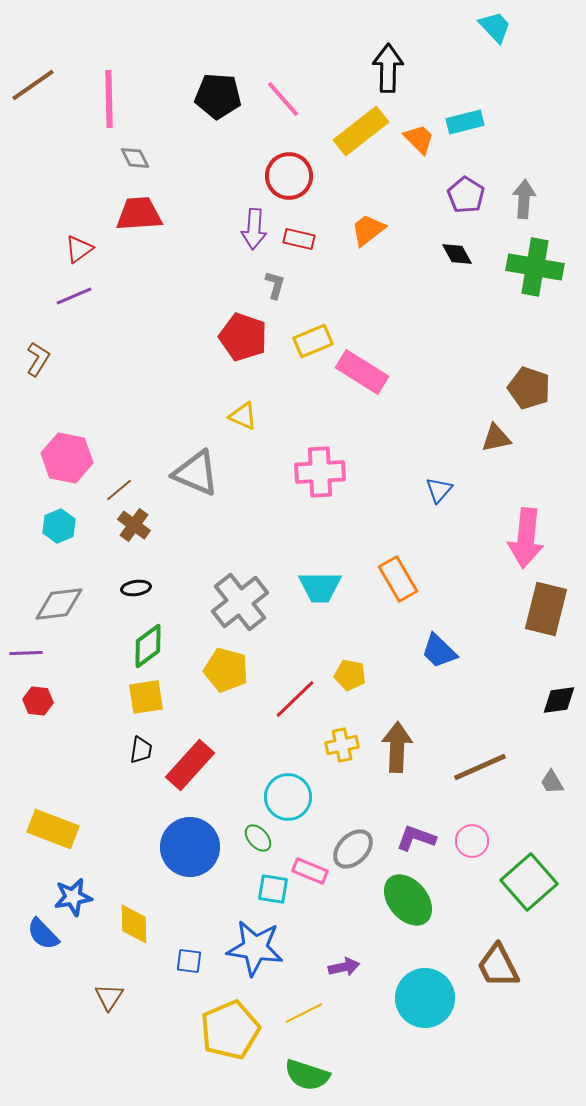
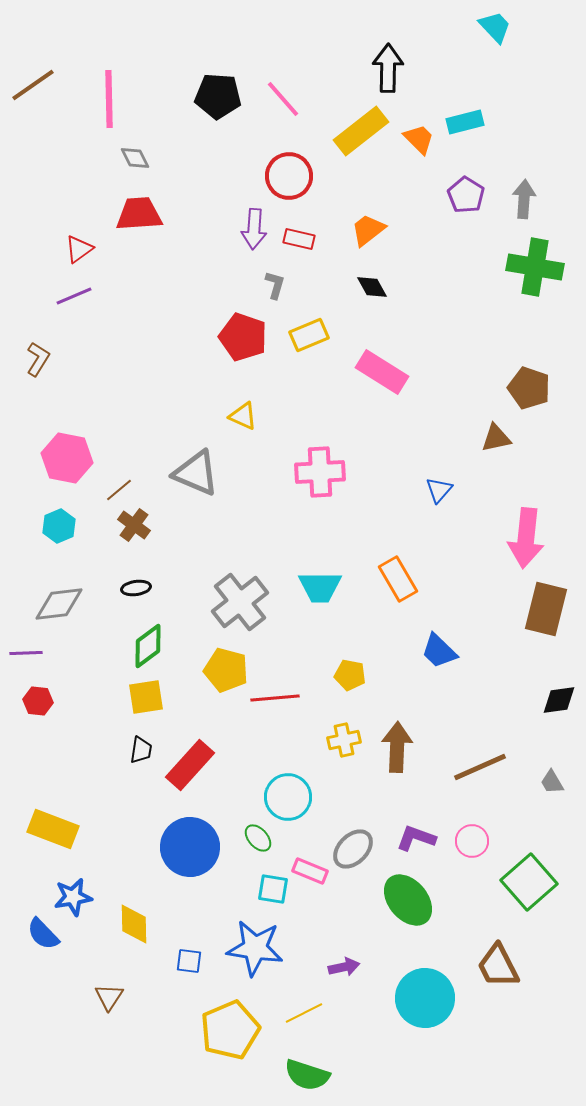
black diamond at (457, 254): moved 85 px left, 33 px down
yellow rectangle at (313, 341): moved 4 px left, 6 px up
pink rectangle at (362, 372): moved 20 px right
red line at (295, 699): moved 20 px left, 1 px up; rotated 39 degrees clockwise
yellow cross at (342, 745): moved 2 px right, 5 px up
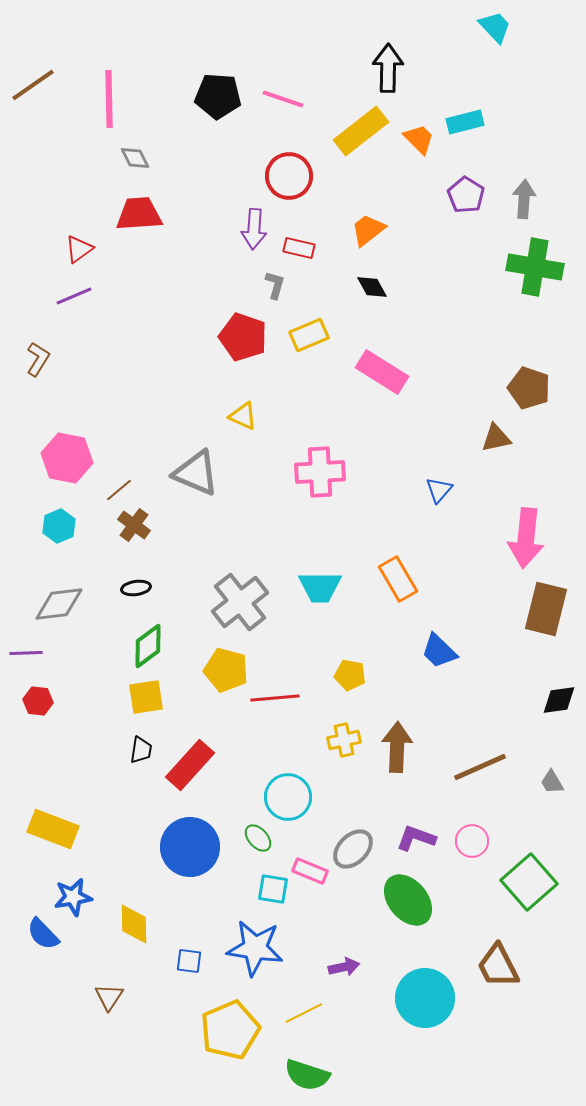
pink line at (283, 99): rotated 30 degrees counterclockwise
red rectangle at (299, 239): moved 9 px down
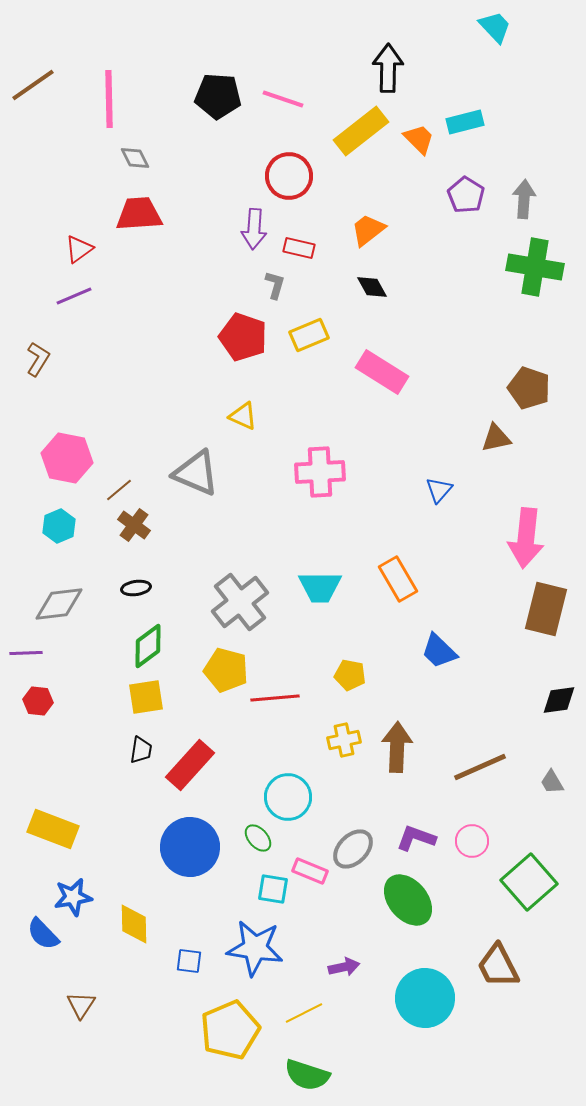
brown triangle at (109, 997): moved 28 px left, 8 px down
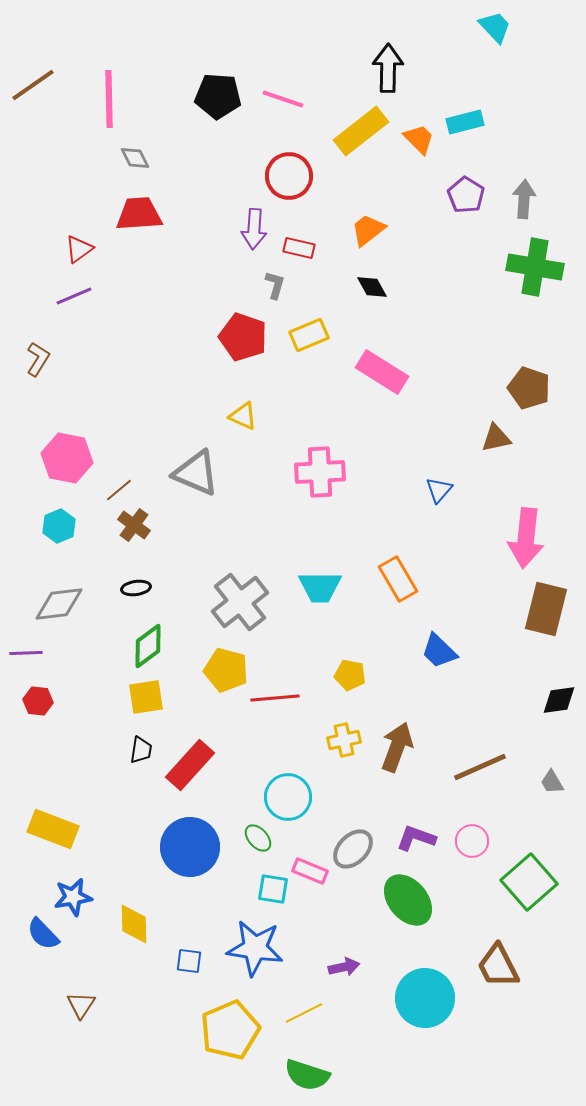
brown arrow at (397, 747): rotated 18 degrees clockwise
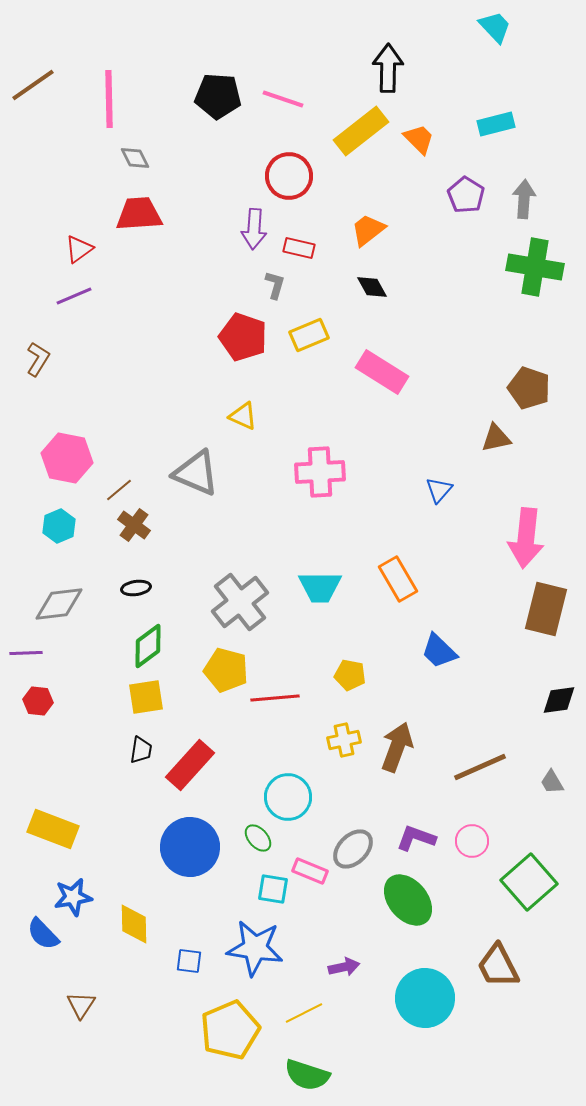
cyan rectangle at (465, 122): moved 31 px right, 2 px down
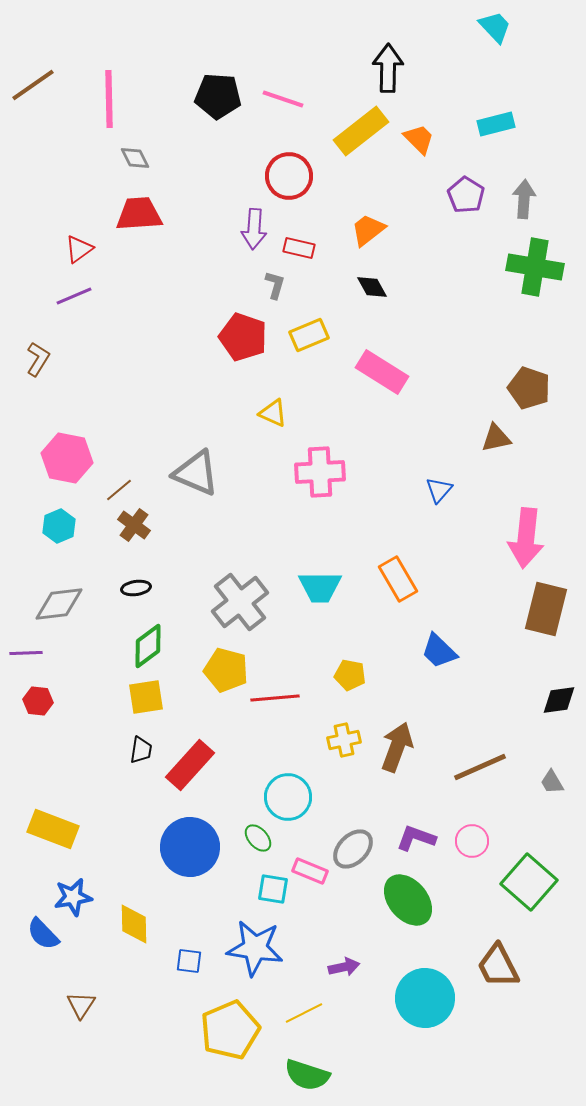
yellow triangle at (243, 416): moved 30 px right, 3 px up
green square at (529, 882): rotated 8 degrees counterclockwise
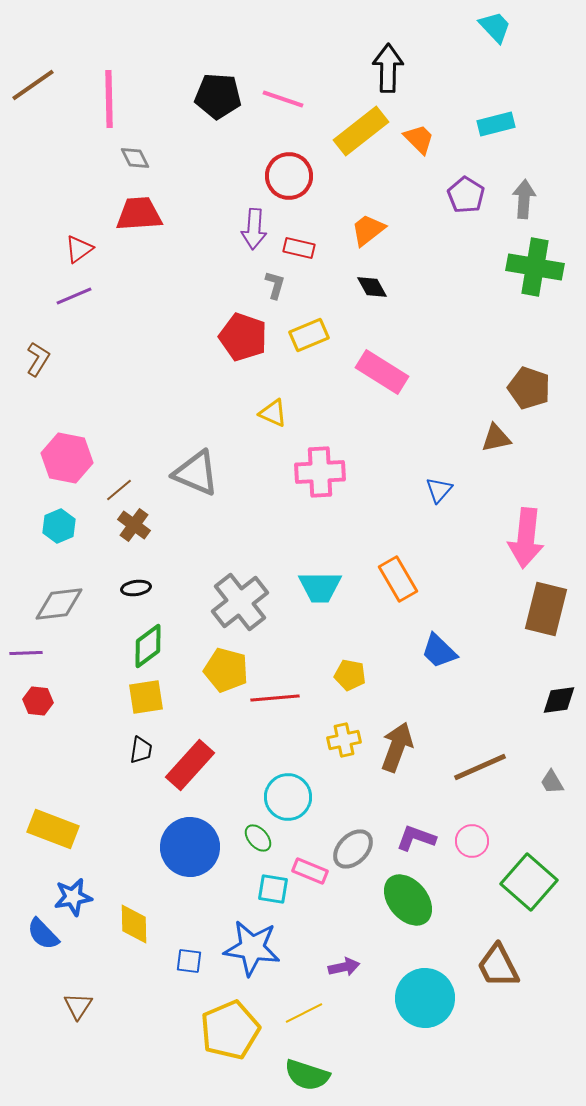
blue star at (255, 948): moved 3 px left
brown triangle at (81, 1005): moved 3 px left, 1 px down
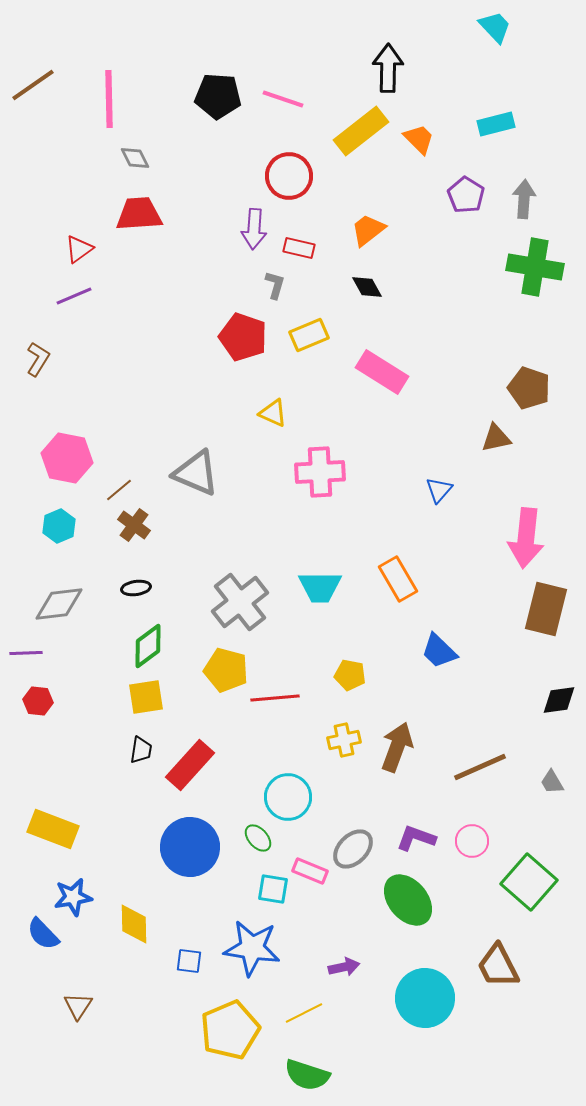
black diamond at (372, 287): moved 5 px left
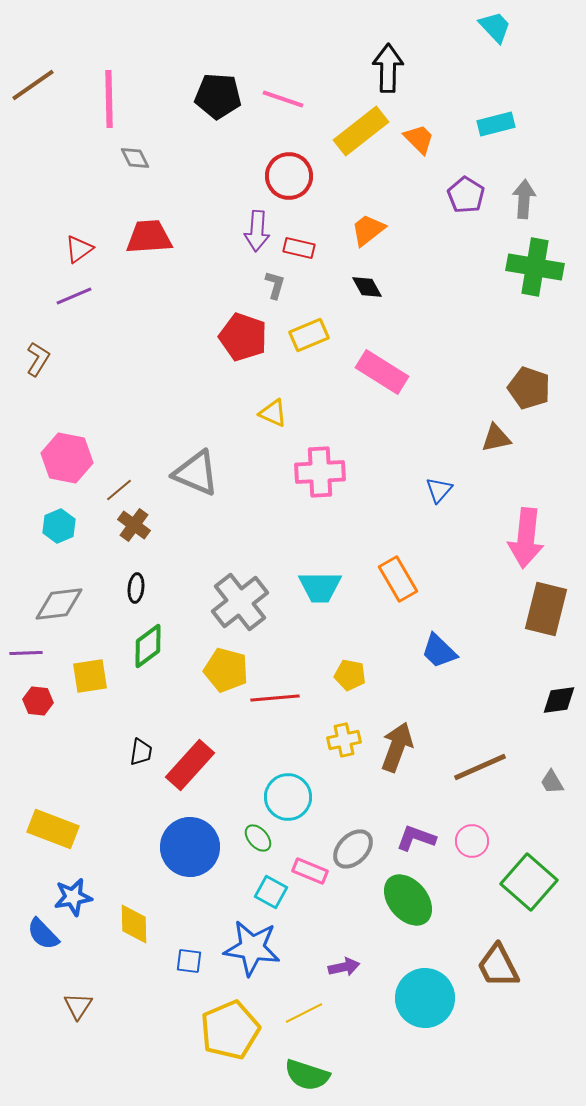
red trapezoid at (139, 214): moved 10 px right, 23 px down
purple arrow at (254, 229): moved 3 px right, 2 px down
black ellipse at (136, 588): rotated 76 degrees counterclockwise
yellow square at (146, 697): moved 56 px left, 21 px up
black trapezoid at (141, 750): moved 2 px down
cyan square at (273, 889): moved 2 px left, 3 px down; rotated 20 degrees clockwise
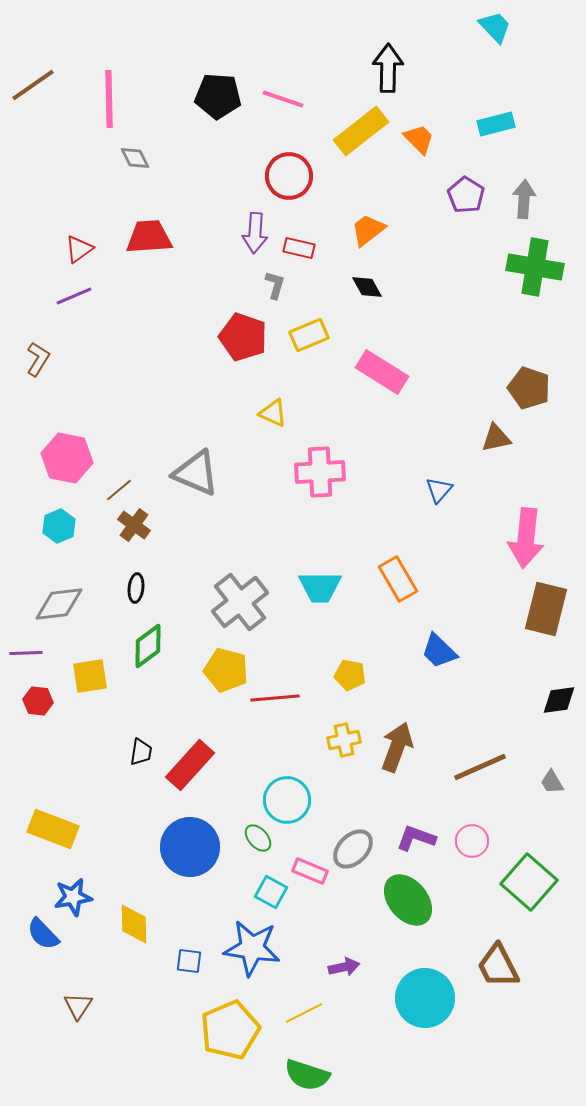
purple arrow at (257, 231): moved 2 px left, 2 px down
cyan circle at (288, 797): moved 1 px left, 3 px down
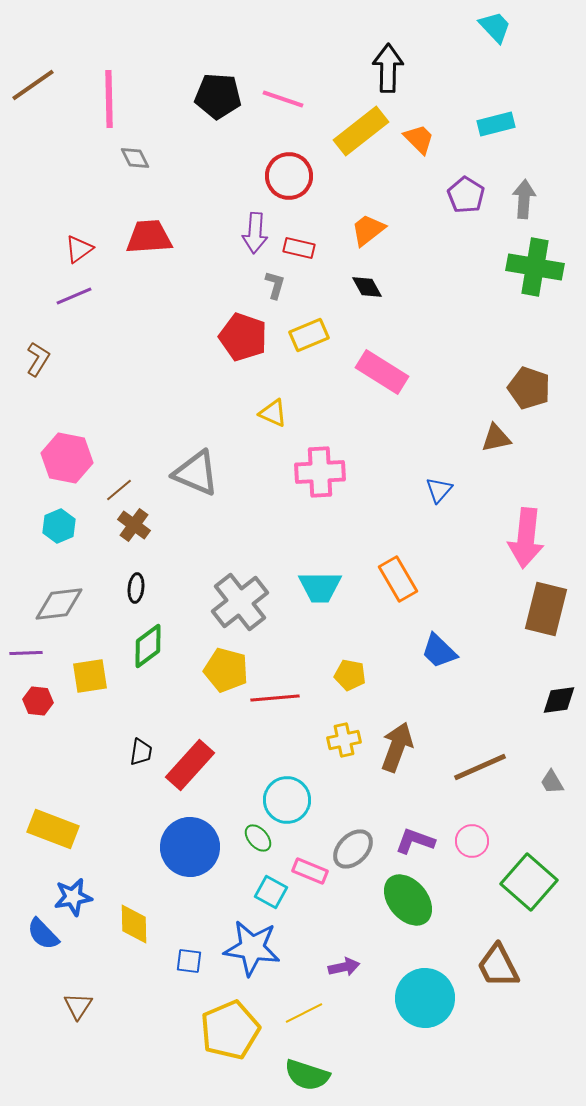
purple L-shape at (416, 838): moved 1 px left, 3 px down
